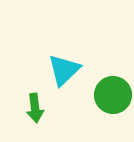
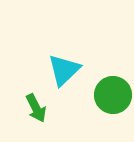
green arrow: moved 1 px right; rotated 20 degrees counterclockwise
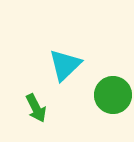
cyan triangle: moved 1 px right, 5 px up
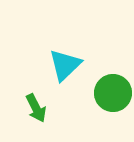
green circle: moved 2 px up
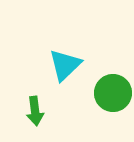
green arrow: moved 1 px left, 3 px down; rotated 20 degrees clockwise
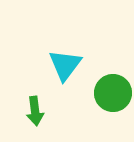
cyan triangle: rotated 9 degrees counterclockwise
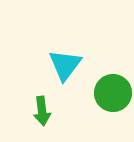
green arrow: moved 7 px right
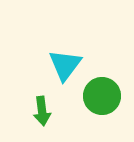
green circle: moved 11 px left, 3 px down
